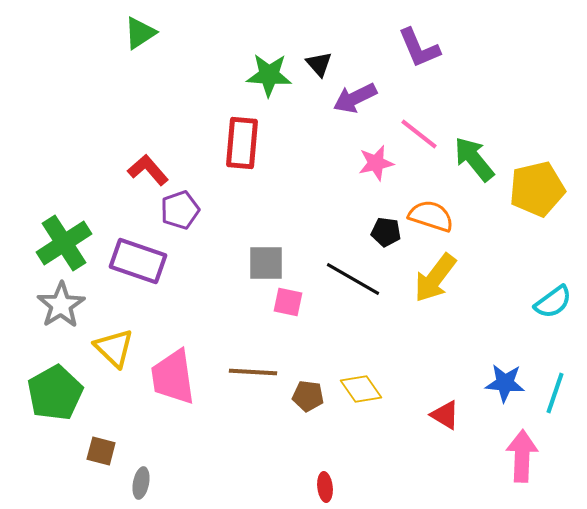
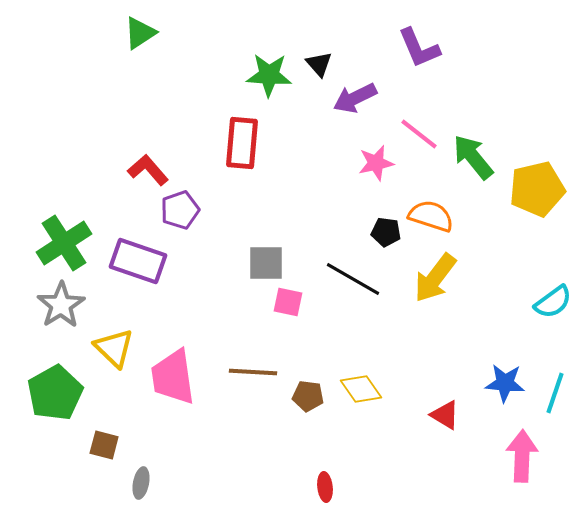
green arrow: moved 1 px left, 2 px up
brown square: moved 3 px right, 6 px up
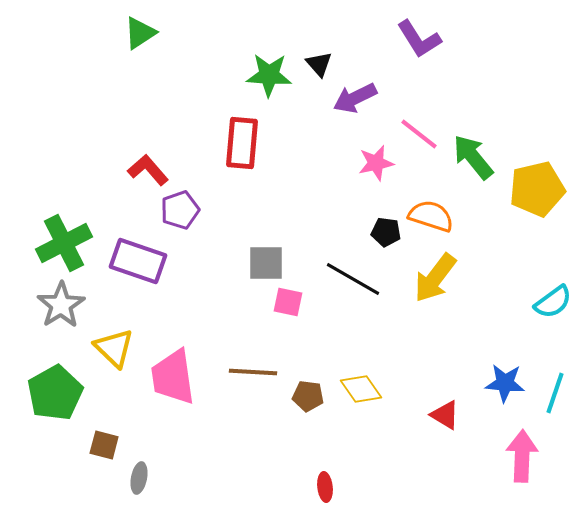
purple L-shape: moved 9 px up; rotated 9 degrees counterclockwise
green cross: rotated 6 degrees clockwise
gray ellipse: moved 2 px left, 5 px up
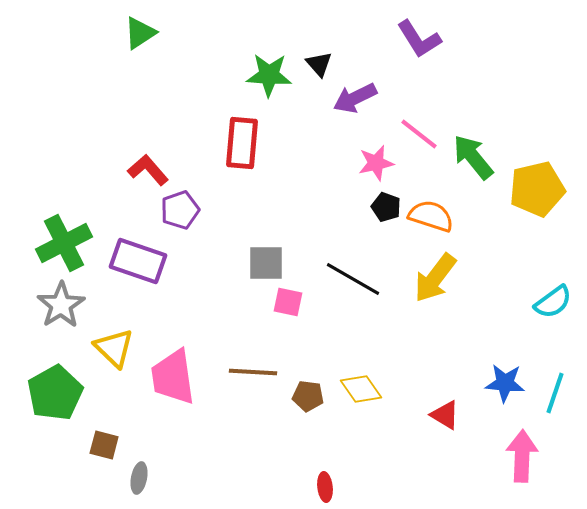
black pentagon: moved 25 px up; rotated 12 degrees clockwise
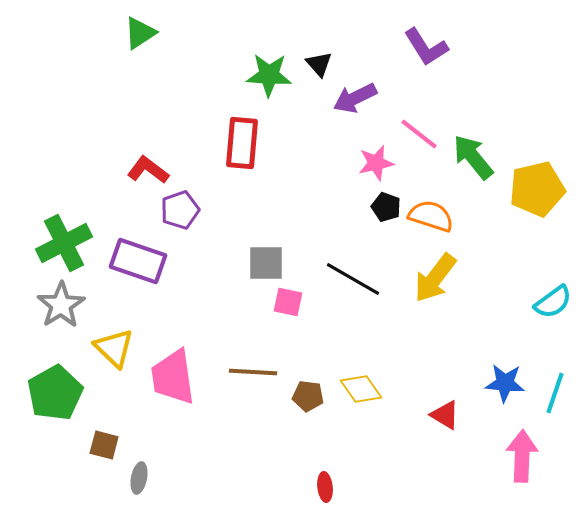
purple L-shape: moved 7 px right, 8 px down
red L-shape: rotated 12 degrees counterclockwise
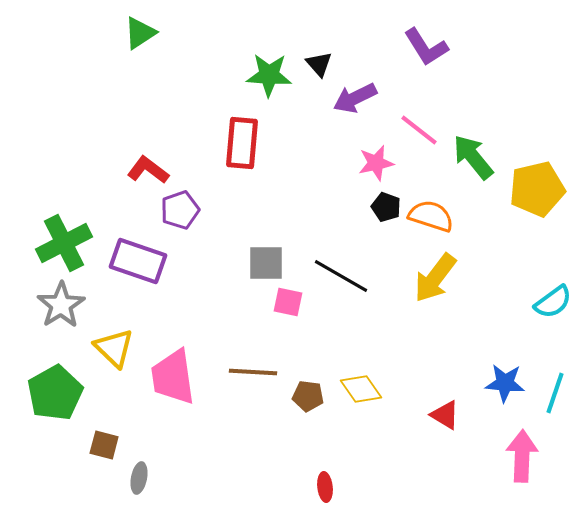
pink line: moved 4 px up
black line: moved 12 px left, 3 px up
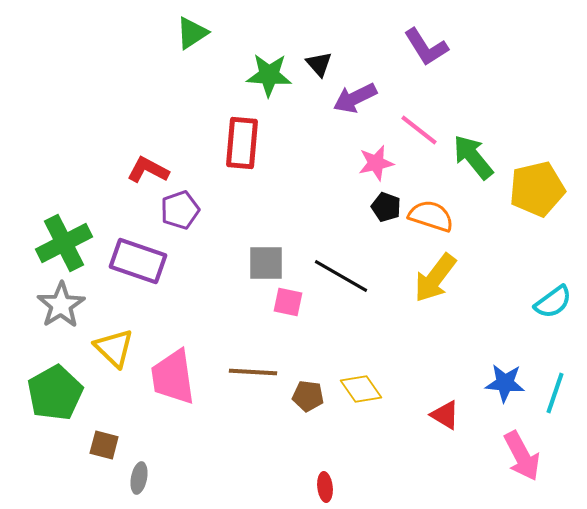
green triangle: moved 52 px right
red L-shape: rotated 9 degrees counterclockwise
pink arrow: rotated 150 degrees clockwise
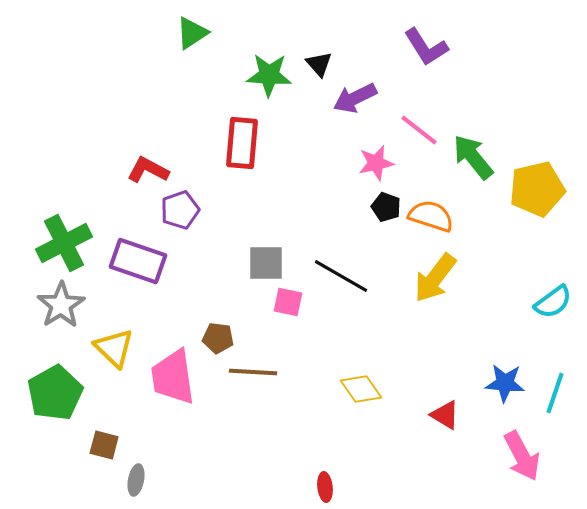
brown pentagon: moved 90 px left, 58 px up
gray ellipse: moved 3 px left, 2 px down
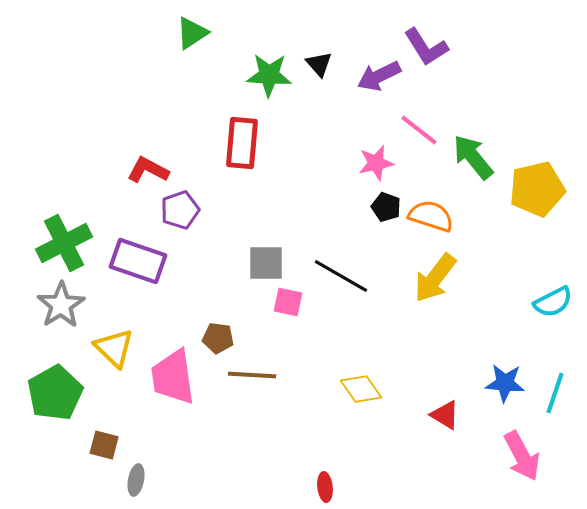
purple arrow: moved 24 px right, 22 px up
cyan semicircle: rotated 9 degrees clockwise
brown line: moved 1 px left, 3 px down
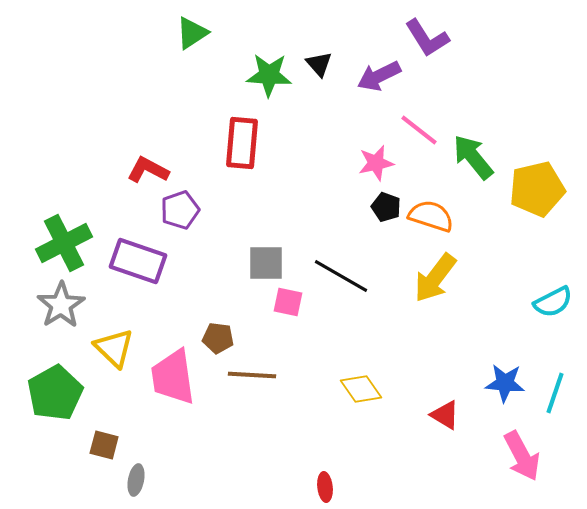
purple L-shape: moved 1 px right, 9 px up
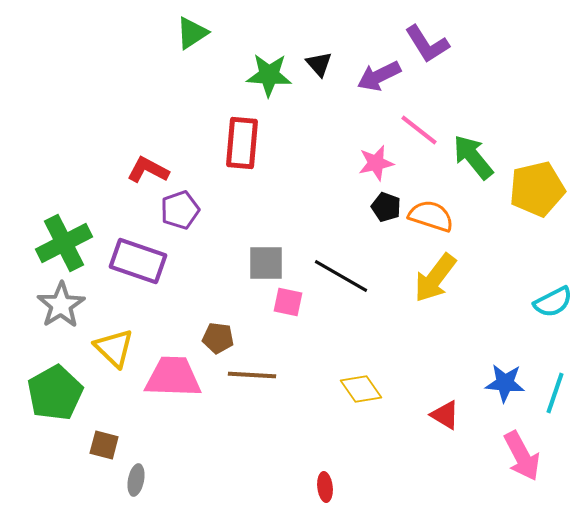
purple L-shape: moved 6 px down
pink trapezoid: rotated 100 degrees clockwise
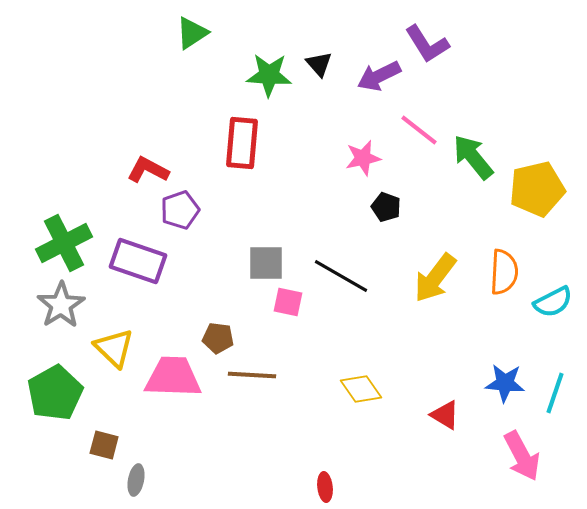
pink star: moved 13 px left, 5 px up
orange semicircle: moved 73 px right, 56 px down; rotated 75 degrees clockwise
